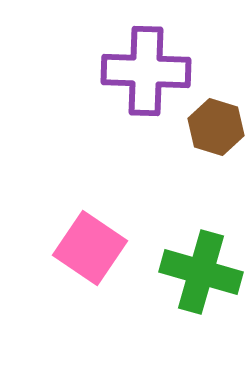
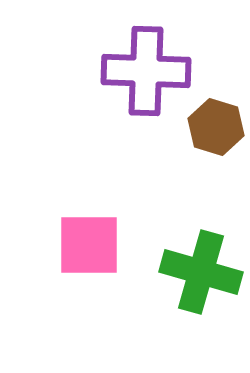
pink square: moved 1 px left, 3 px up; rotated 34 degrees counterclockwise
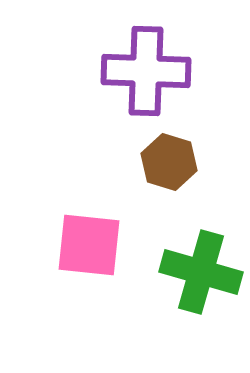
brown hexagon: moved 47 px left, 35 px down
pink square: rotated 6 degrees clockwise
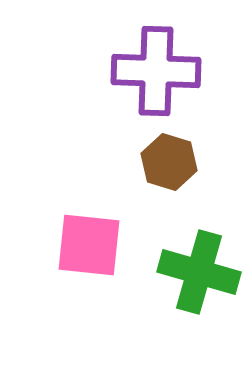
purple cross: moved 10 px right
green cross: moved 2 px left
